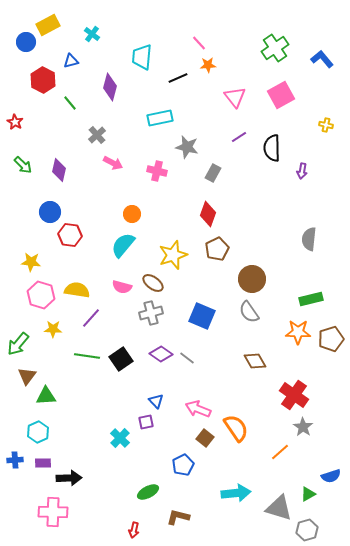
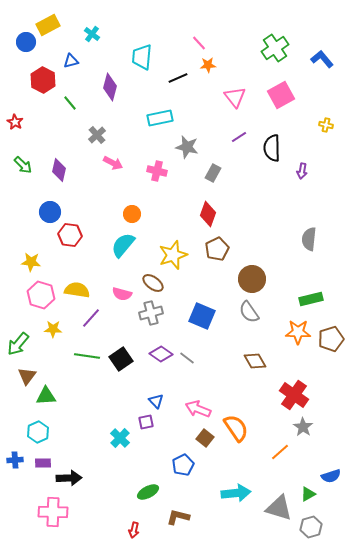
pink semicircle at (122, 287): moved 7 px down
gray hexagon at (307, 530): moved 4 px right, 3 px up
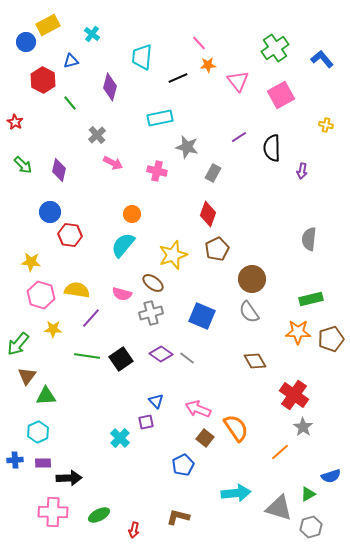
pink triangle at (235, 97): moved 3 px right, 16 px up
green ellipse at (148, 492): moved 49 px left, 23 px down
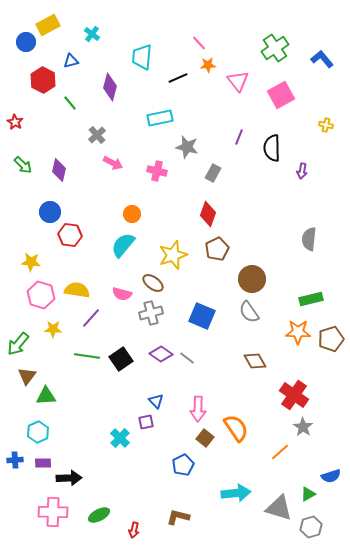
purple line at (239, 137): rotated 35 degrees counterclockwise
pink arrow at (198, 409): rotated 110 degrees counterclockwise
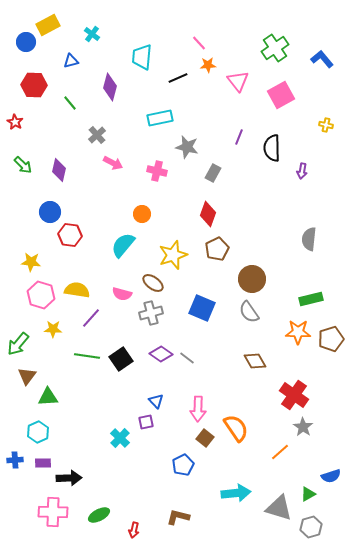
red hexagon at (43, 80): moved 9 px left, 5 px down; rotated 25 degrees counterclockwise
orange circle at (132, 214): moved 10 px right
blue square at (202, 316): moved 8 px up
green triangle at (46, 396): moved 2 px right, 1 px down
